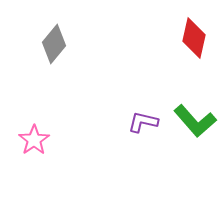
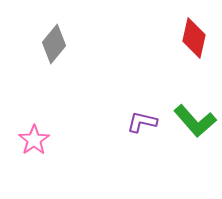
purple L-shape: moved 1 px left
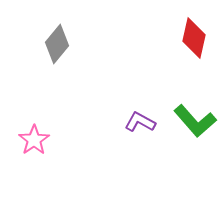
gray diamond: moved 3 px right
purple L-shape: moved 2 px left; rotated 16 degrees clockwise
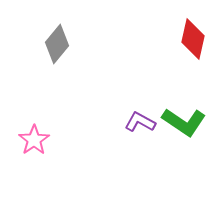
red diamond: moved 1 px left, 1 px down
green L-shape: moved 11 px left, 1 px down; rotated 15 degrees counterclockwise
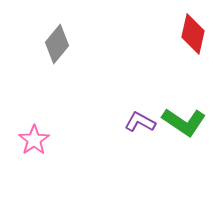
red diamond: moved 5 px up
